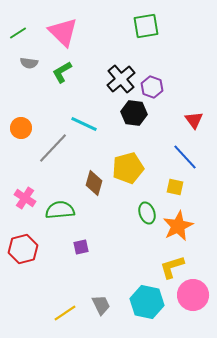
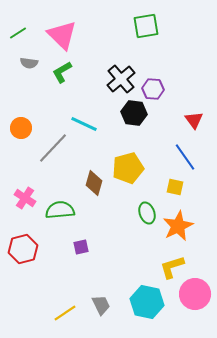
pink triangle: moved 1 px left, 3 px down
purple hexagon: moved 1 px right, 2 px down; rotated 15 degrees counterclockwise
blue line: rotated 8 degrees clockwise
pink circle: moved 2 px right, 1 px up
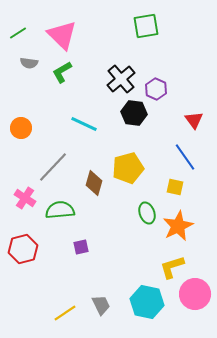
purple hexagon: moved 3 px right; rotated 20 degrees clockwise
gray line: moved 19 px down
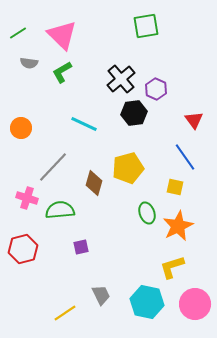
black hexagon: rotated 15 degrees counterclockwise
pink cross: moved 2 px right; rotated 15 degrees counterclockwise
pink circle: moved 10 px down
gray trapezoid: moved 10 px up
